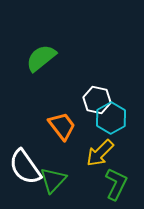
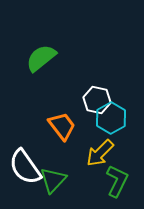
green L-shape: moved 1 px right, 3 px up
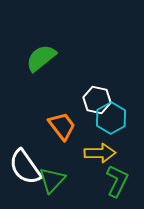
yellow arrow: rotated 136 degrees counterclockwise
green triangle: moved 1 px left
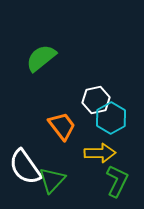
white hexagon: moved 1 px left; rotated 24 degrees counterclockwise
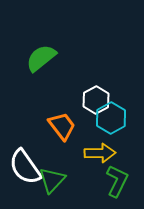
white hexagon: rotated 16 degrees counterclockwise
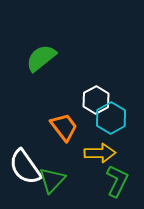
orange trapezoid: moved 2 px right, 1 px down
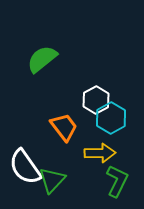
green semicircle: moved 1 px right, 1 px down
